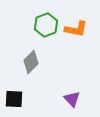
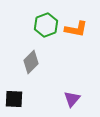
purple triangle: rotated 24 degrees clockwise
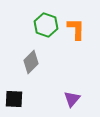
green hexagon: rotated 20 degrees counterclockwise
orange L-shape: rotated 100 degrees counterclockwise
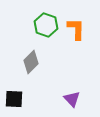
purple triangle: rotated 24 degrees counterclockwise
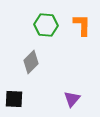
green hexagon: rotated 15 degrees counterclockwise
orange L-shape: moved 6 px right, 4 px up
purple triangle: rotated 24 degrees clockwise
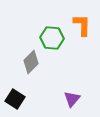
green hexagon: moved 6 px right, 13 px down
black square: moved 1 px right; rotated 30 degrees clockwise
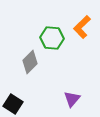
orange L-shape: moved 2 px down; rotated 135 degrees counterclockwise
gray diamond: moved 1 px left
black square: moved 2 px left, 5 px down
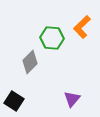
black square: moved 1 px right, 3 px up
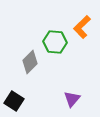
green hexagon: moved 3 px right, 4 px down
